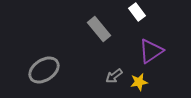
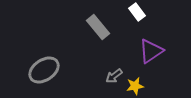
gray rectangle: moved 1 px left, 2 px up
yellow star: moved 4 px left, 4 px down
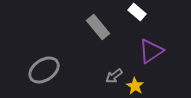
white rectangle: rotated 12 degrees counterclockwise
yellow star: rotated 30 degrees counterclockwise
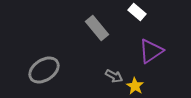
gray rectangle: moved 1 px left, 1 px down
gray arrow: rotated 114 degrees counterclockwise
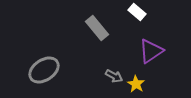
yellow star: moved 1 px right, 2 px up
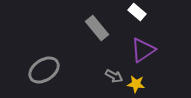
purple triangle: moved 8 px left, 1 px up
yellow star: rotated 24 degrees counterclockwise
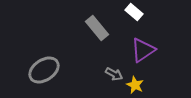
white rectangle: moved 3 px left
gray arrow: moved 2 px up
yellow star: moved 1 px left, 1 px down; rotated 18 degrees clockwise
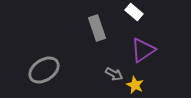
gray rectangle: rotated 20 degrees clockwise
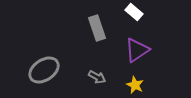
purple triangle: moved 6 px left
gray arrow: moved 17 px left, 3 px down
